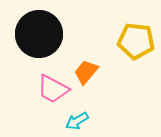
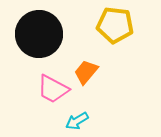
yellow pentagon: moved 21 px left, 16 px up
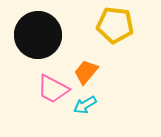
black circle: moved 1 px left, 1 px down
cyan arrow: moved 8 px right, 16 px up
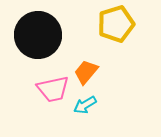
yellow pentagon: moved 1 px right, 1 px up; rotated 24 degrees counterclockwise
pink trapezoid: rotated 40 degrees counterclockwise
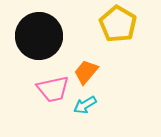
yellow pentagon: moved 2 px right; rotated 24 degrees counterclockwise
black circle: moved 1 px right, 1 px down
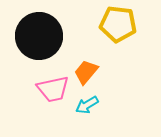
yellow pentagon: rotated 24 degrees counterclockwise
cyan arrow: moved 2 px right
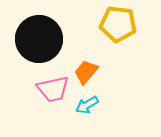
black circle: moved 3 px down
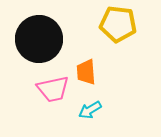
orange trapezoid: rotated 44 degrees counterclockwise
cyan arrow: moved 3 px right, 5 px down
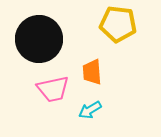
orange trapezoid: moved 6 px right
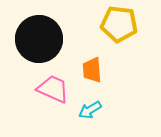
yellow pentagon: moved 1 px right
orange trapezoid: moved 2 px up
pink trapezoid: rotated 144 degrees counterclockwise
